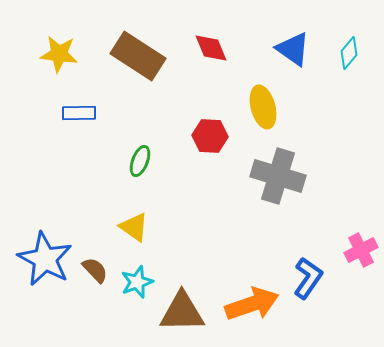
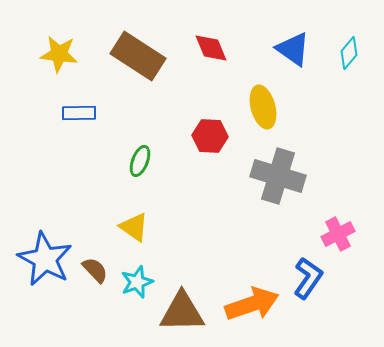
pink cross: moved 23 px left, 16 px up
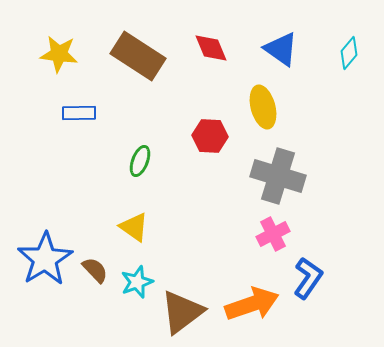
blue triangle: moved 12 px left
pink cross: moved 65 px left
blue star: rotated 12 degrees clockwise
brown triangle: rotated 36 degrees counterclockwise
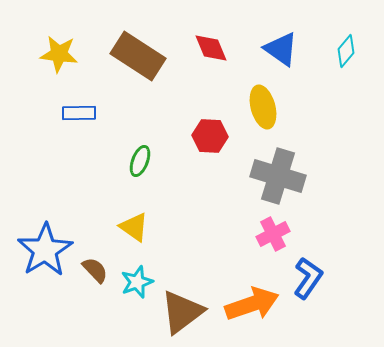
cyan diamond: moved 3 px left, 2 px up
blue star: moved 9 px up
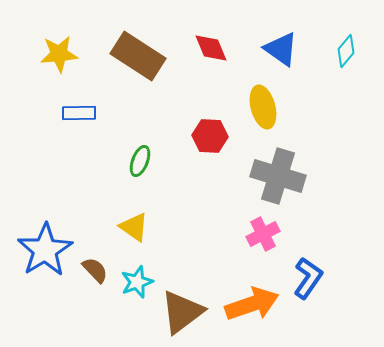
yellow star: rotated 12 degrees counterclockwise
pink cross: moved 10 px left
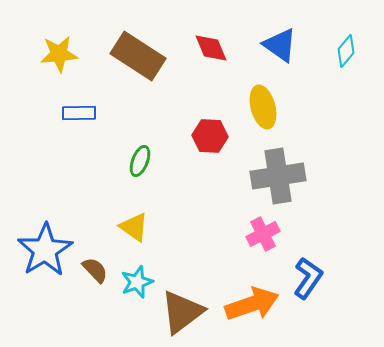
blue triangle: moved 1 px left, 4 px up
gray cross: rotated 26 degrees counterclockwise
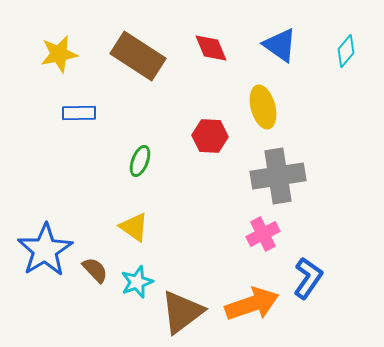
yellow star: rotated 6 degrees counterclockwise
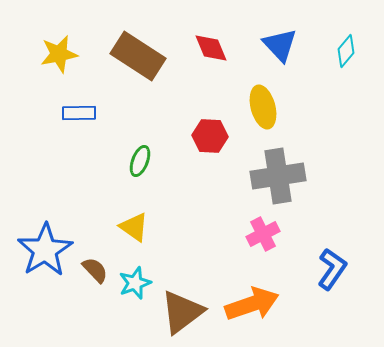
blue triangle: rotated 12 degrees clockwise
blue L-shape: moved 24 px right, 9 px up
cyan star: moved 2 px left, 1 px down
